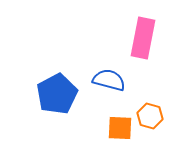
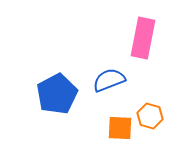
blue semicircle: rotated 36 degrees counterclockwise
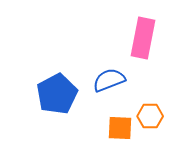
orange hexagon: rotated 15 degrees counterclockwise
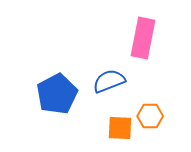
blue semicircle: moved 1 px down
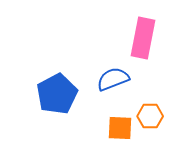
blue semicircle: moved 4 px right, 2 px up
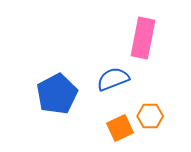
orange square: rotated 28 degrees counterclockwise
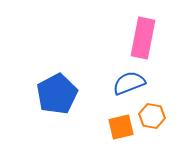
blue semicircle: moved 16 px right, 4 px down
orange hexagon: moved 2 px right; rotated 10 degrees clockwise
orange square: moved 1 px right, 1 px up; rotated 12 degrees clockwise
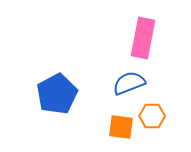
orange hexagon: rotated 10 degrees counterclockwise
orange square: rotated 20 degrees clockwise
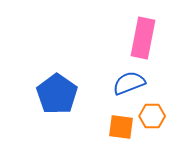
blue pentagon: rotated 9 degrees counterclockwise
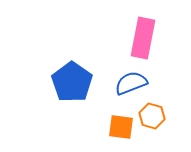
blue semicircle: moved 2 px right
blue pentagon: moved 15 px right, 12 px up
orange hexagon: rotated 15 degrees clockwise
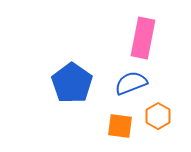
blue pentagon: moved 1 px down
orange hexagon: moved 6 px right; rotated 15 degrees clockwise
orange square: moved 1 px left, 1 px up
